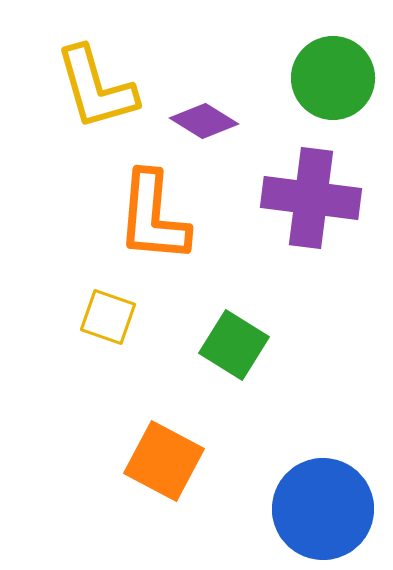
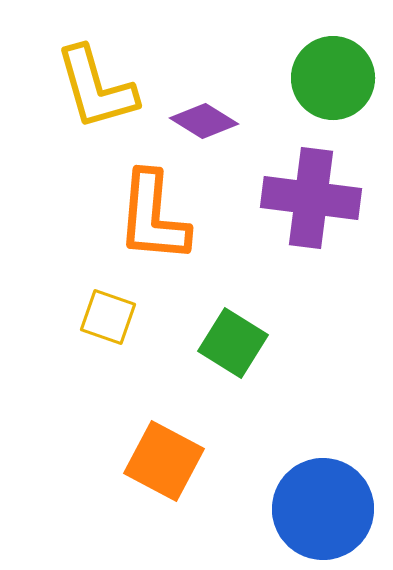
green square: moved 1 px left, 2 px up
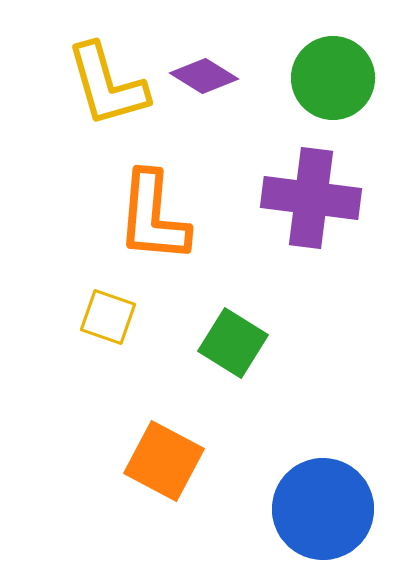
yellow L-shape: moved 11 px right, 3 px up
purple diamond: moved 45 px up
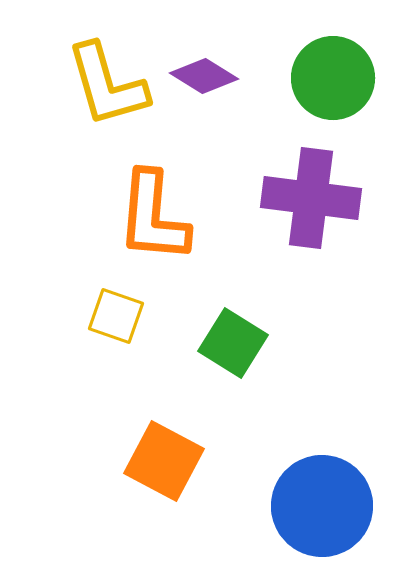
yellow square: moved 8 px right, 1 px up
blue circle: moved 1 px left, 3 px up
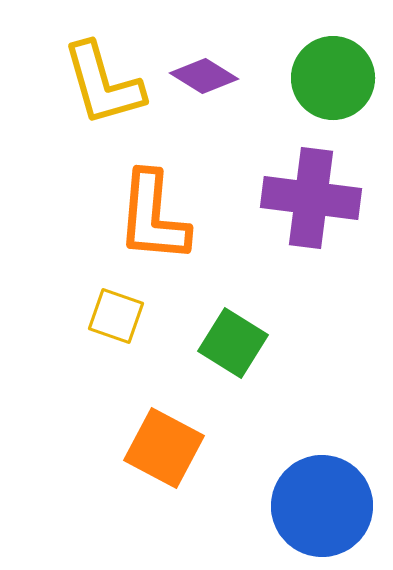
yellow L-shape: moved 4 px left, 1 px up
orange square: moved 13 px up
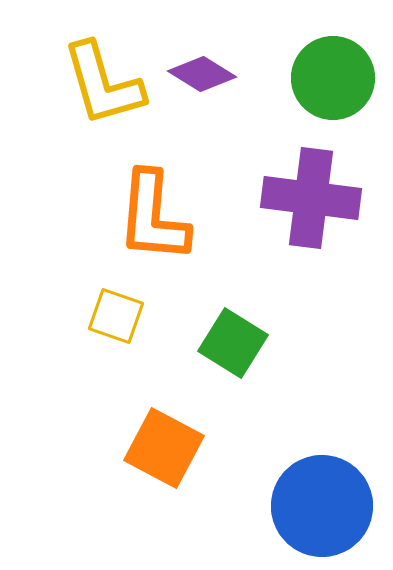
purple diamond: moved 2 px left, 2 px up
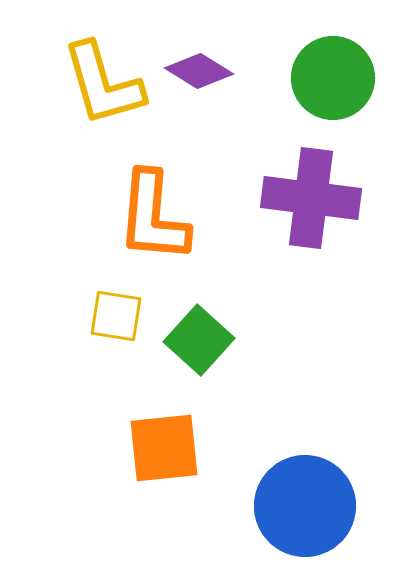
purple diamond: moved 3 px left, 3 px up
yellow square: rotated 10 degrees counterclockwise
green square: moved 34 px left, 3 px up; rotated 10 degrees clockwise
orange square: rotated 34 degrees counterclockwise
blue circle: moved 17 px left
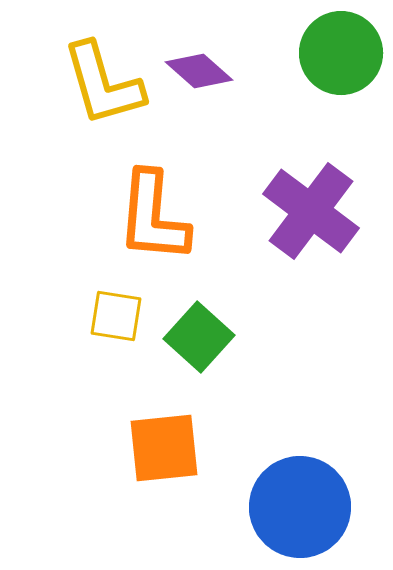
purple diamond: rotated 10 degrees clockwise
green circle: moved 8 px right, 25 px up
purple cross: moved 13 px down; rotated 30 degrees clockwise
green square: moved 3 px up
blue circle: moved 5 px left, 1 px down
